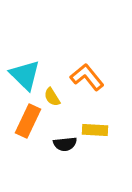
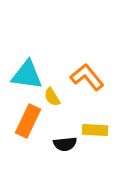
cyan triangle: moved 2 px right; rotated 36 degrees counterclockwise
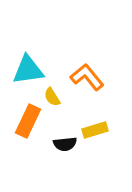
cyan triangle: moved 1 px right, 5 px up; rotated 16 degrees counterclockwise
yellow rectangle: rotated 20 degrees counterclockwise
